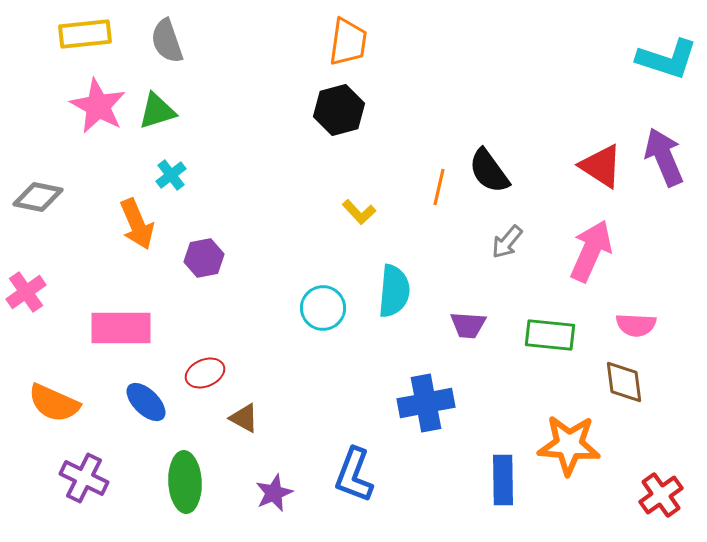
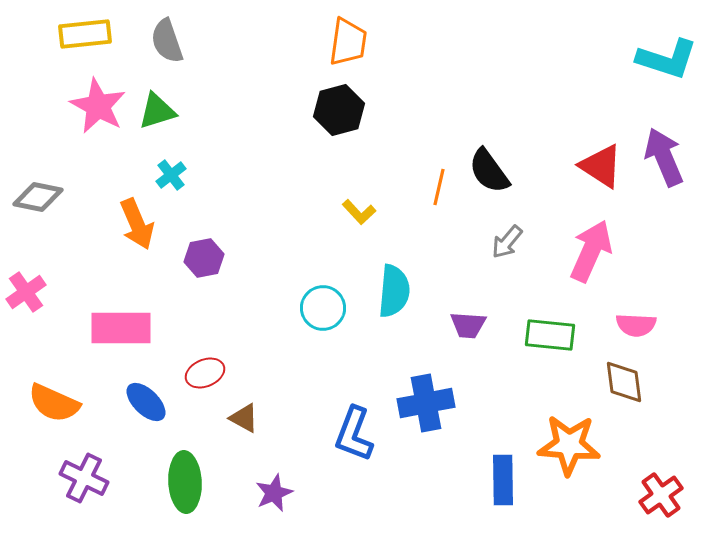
blue L-shape: moved 41 px up
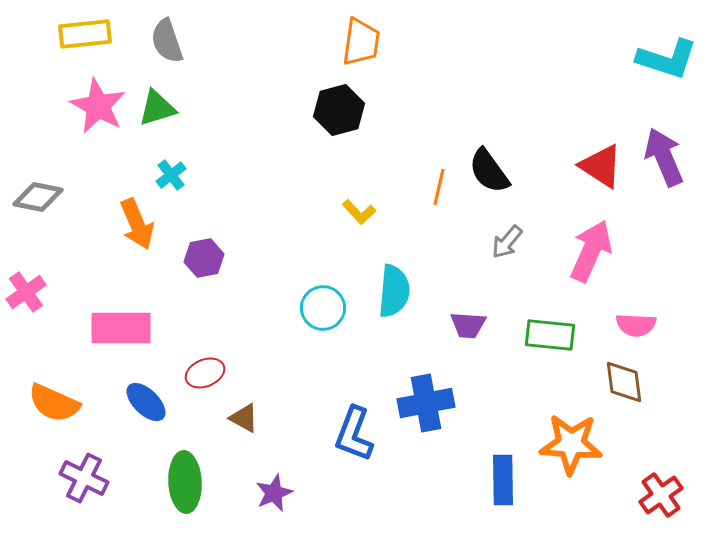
orange trapezoid: moved 13 px right
green triangle: moved 3 px up
orange star: moved 2 px right, 1 px up
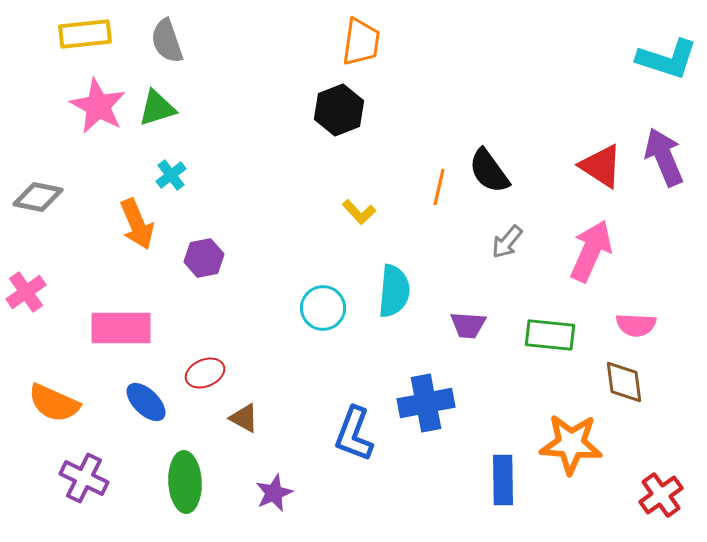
black hexagon: rotated 6 degrees counterclockwise
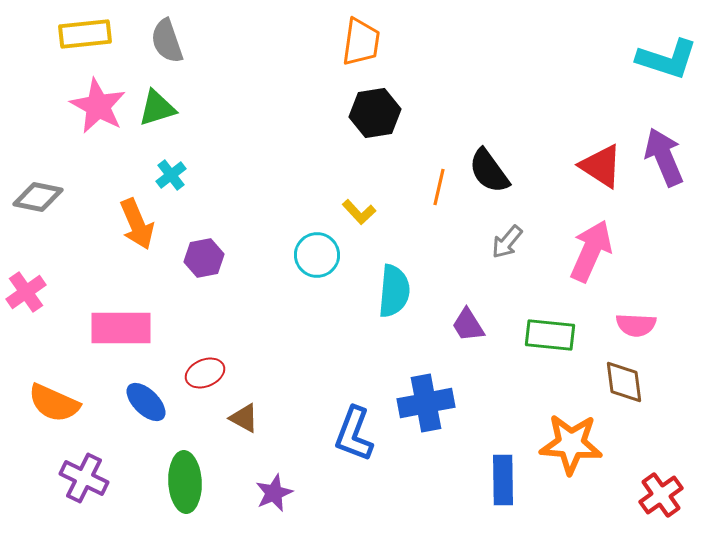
black hexagon: moved 36 px right, 3 px down; rotated 12 degrees clockwise
cyan circle: moved 6 px left, 53 px up
purple trapezoid: rotated 54 degrees clockwise
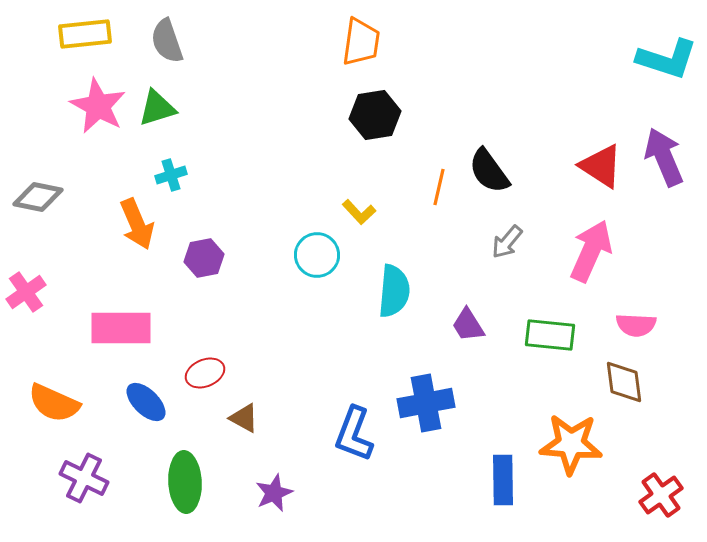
black hexagon: moved 2 px down
cyan cross: rotated 20 degrees clockwise
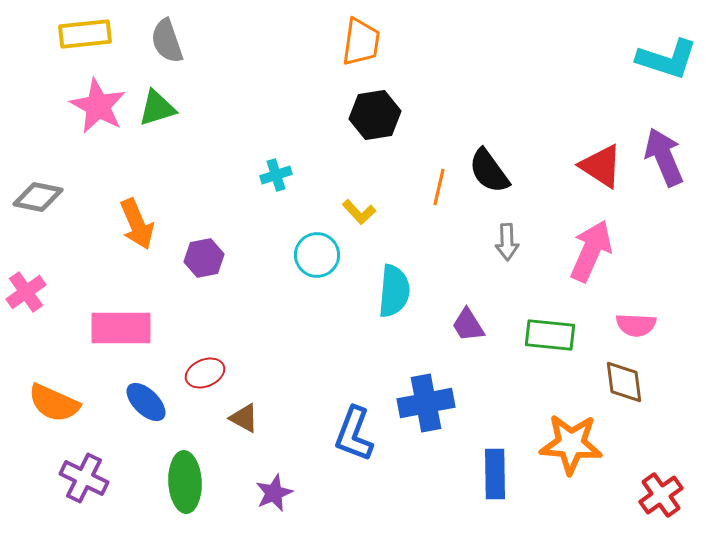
cyan cross: moved 105 px right
gray arrow: rotated 42 degrees counterclockwise
blue rectangle: moved 8 px left, 6 px up
